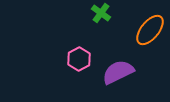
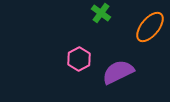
orange ellipse: moved 3 px up
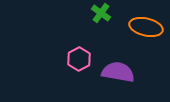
orange ellipse: moved 4 px left; rotated 64 degrees clockwise
purple semicircle: rotated 36 degrees clockwise
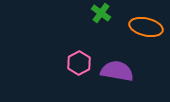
pink hexagon: moved 4 px down
purple semicircle: moved 1 px left, 1 px up
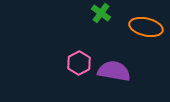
purple semicircle: moved 3 px left
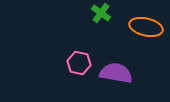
pink hexagon: rotated 20 degrees counterclockwise
purple semicircle: moved 2 px right, 2 px down
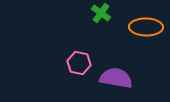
orange ellipse: rotated 12 degrees counterclockwise
purple semicircle: moved 5 px down
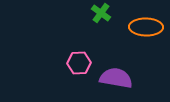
pink hexagon: rotated 15 degrees counterclockwise
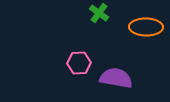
green cross: moved 2 px left
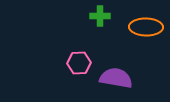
green cross: moved 1 px right, 3 px down; rotated 36 degrees counterclockwise
